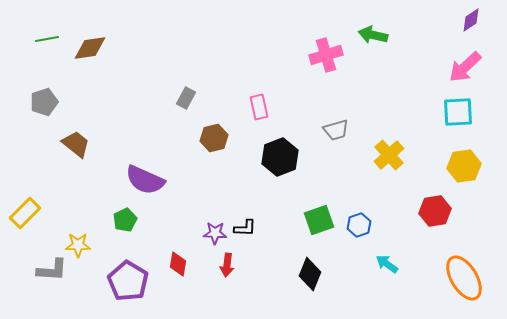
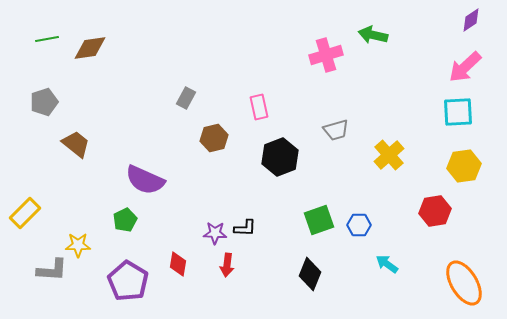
blue hexagon: rotated 20 degrees clockwise
orange ellipse: moved 5 px down
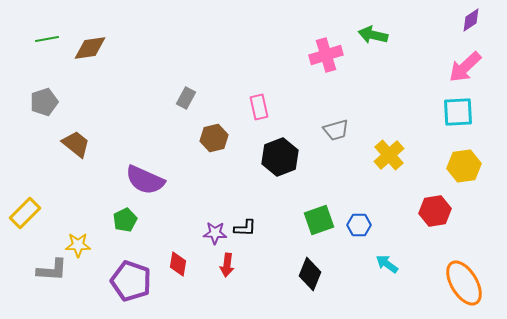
purple pentagon: moved 3 px right; rotated 12 degrees counterclockwise
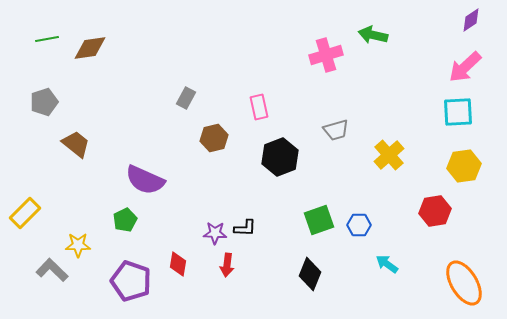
gray L-shape: rotated 140 degrees counterclockwise
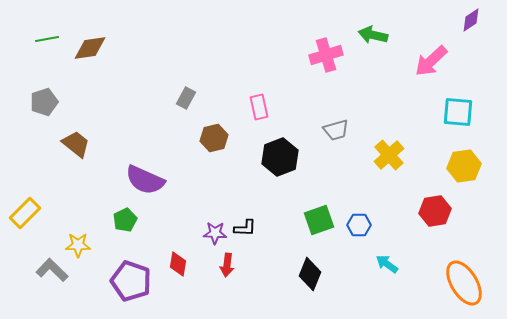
pink arrow: moved 34 px left, 6 px up
cyan square: rotated 8 degrees clockwise
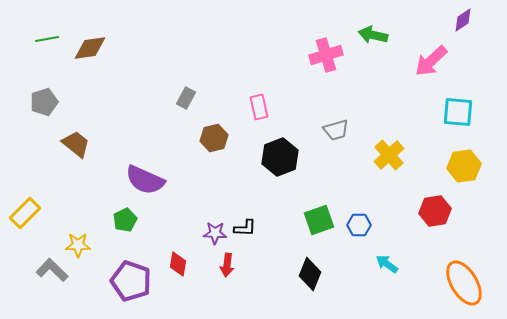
purple diamond: moved 8 px left
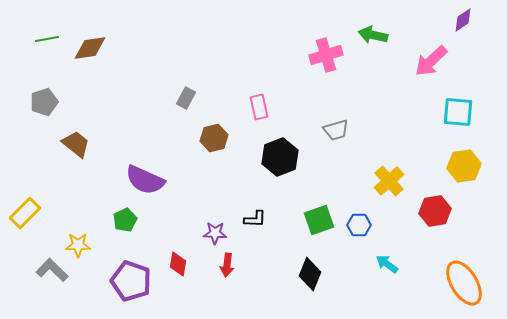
yellow cross: moved 26 px down
black L-shape: moved 10 px right, 9 px up
